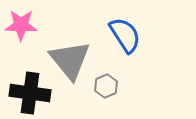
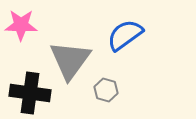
blue semicircle: rotated 93 degrees counterclockwise
gray triangle: rotated 15 degrees clockwise
gray hexagon: moved 4 px down; rotated 20 degrees counterclockwise
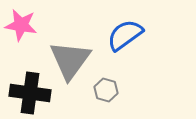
pink star: rotated 8 degrees clockwise
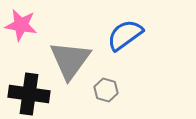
black cross: moved 1 px left, 1 px down
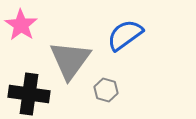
pink star: rotated 24 degrees clockwise
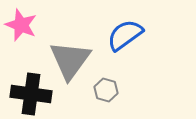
pink star: rotated 12 degrees counterclockwise
black cross: moved 2 px right
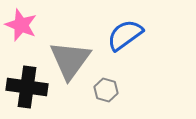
black cross: moved 4 px left, 7 px up
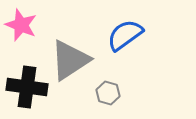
gray triangle: rotated 21 degrees clockwise
gray hexagon: moved 2 px right, 3 px down
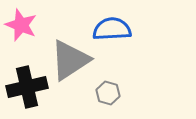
blue semicircle: moved 13 px left, 6 px up; rotated 33 degrees clockwise
black cross: rotated 21 degrees counterclockwise
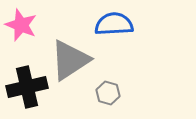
blue semicircle: moved 2 px right, 5 px up
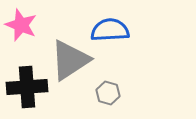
blue semicircle: moved 4 px left, 6 px down
black cross: rotated 9 degrees clockwise
